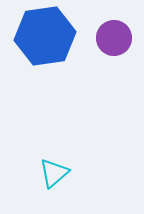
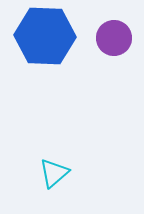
blue hexagon: rotated 10 degrees clockwise
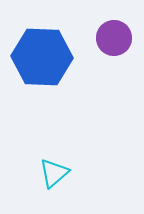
blue hexagon: moved 3 px left, 21 px down
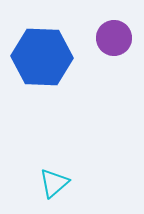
cyan triangle: moved 10 px down
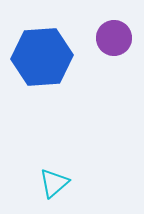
blue hexagon: rotated 6 degrees counterclockwise
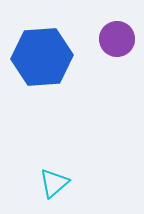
purple circle: moved 3 px right, 1 px down
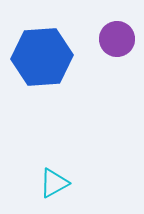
cyan triangle: rotated 12 degrees clockwise
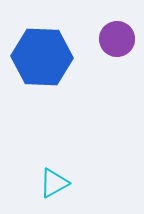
blue hexagon: rotated 6 degrees clockwise
